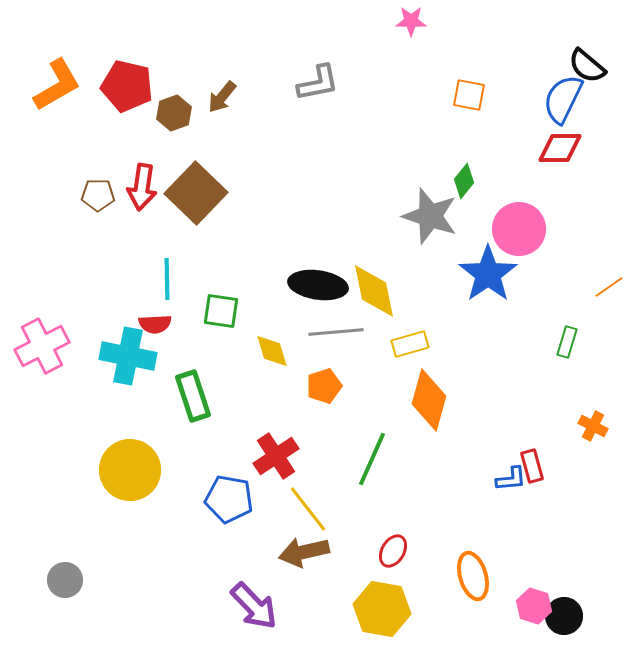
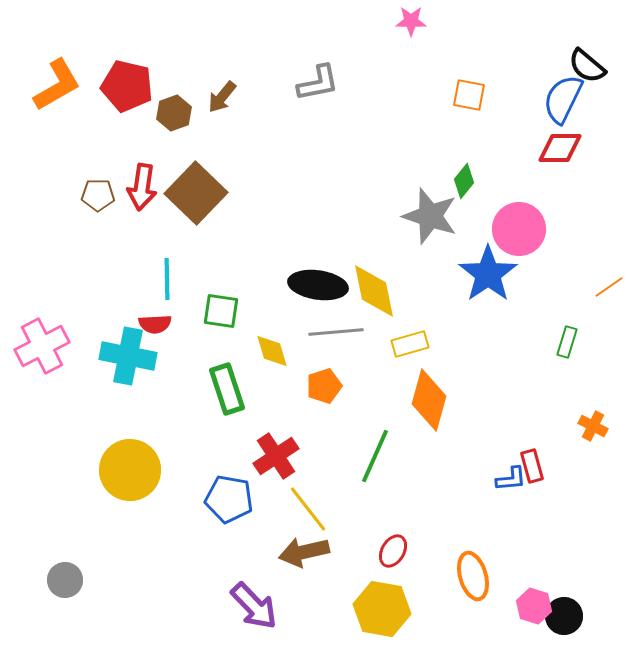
green rectangle at (193, 396): moved 34 px right, 7 px up
green line at (372, 459): moved 3 px right, 3 px up
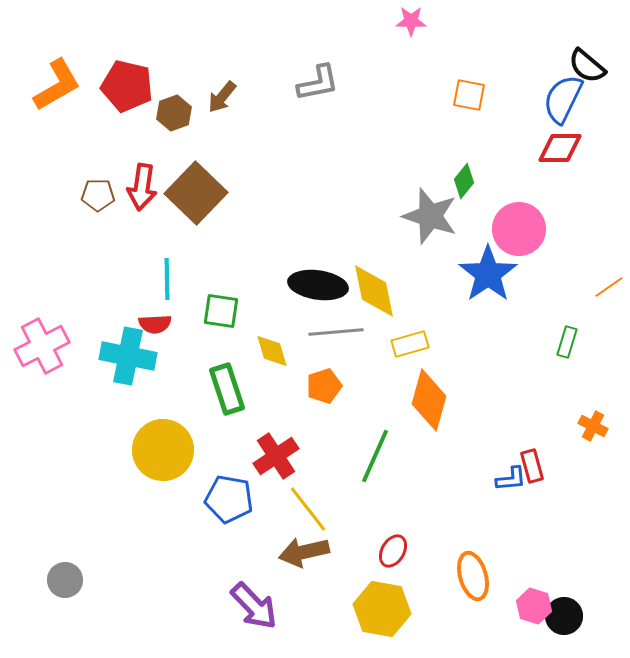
yellow circle at (130, 470): moved 33 px right, 20 px up
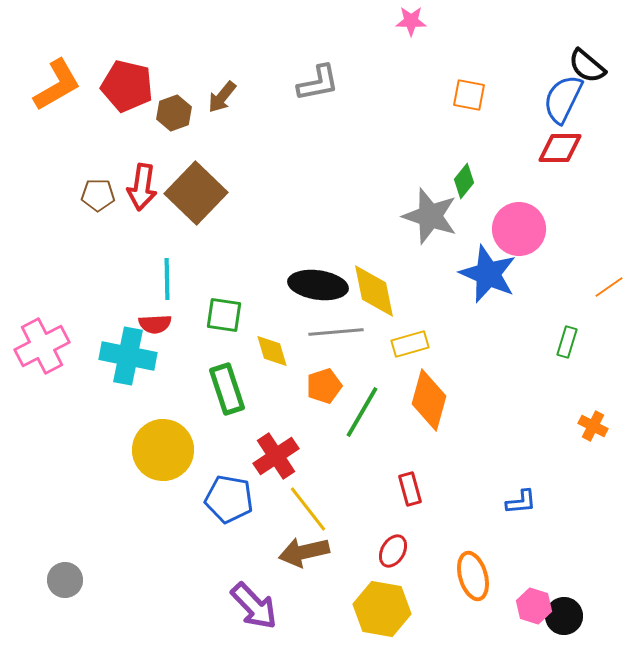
blue star at (488, 274): rotated 14 degrees counterclockwise
green square at (221, 311): moved 3 px right, 4 px down
green line at (375, 456): moved 13 px left, 44 px up; rotated 6 degrees clockwise
red rectangle at (532, 466): moved 122 px left, 23 px down
blue L-shape at (511, 479): moved 10 px right, 23 px down
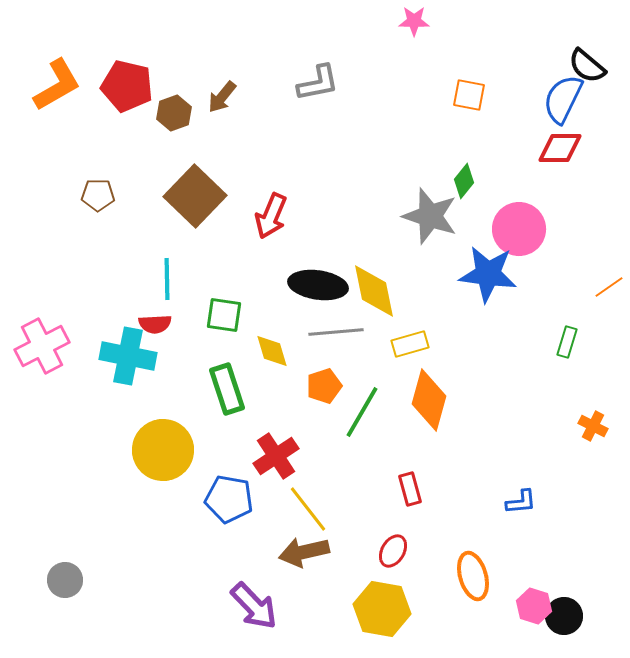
pink star at (411, 21): moved 3 px right
red arrow at (142, 187): moved 129 px right, 29 px down; rotated 15 degrees clockwise
brown square at (196, 193): moved 1 px left, 3 px down
blue star at (488, 274): rotated 16 degrees counterclockwise
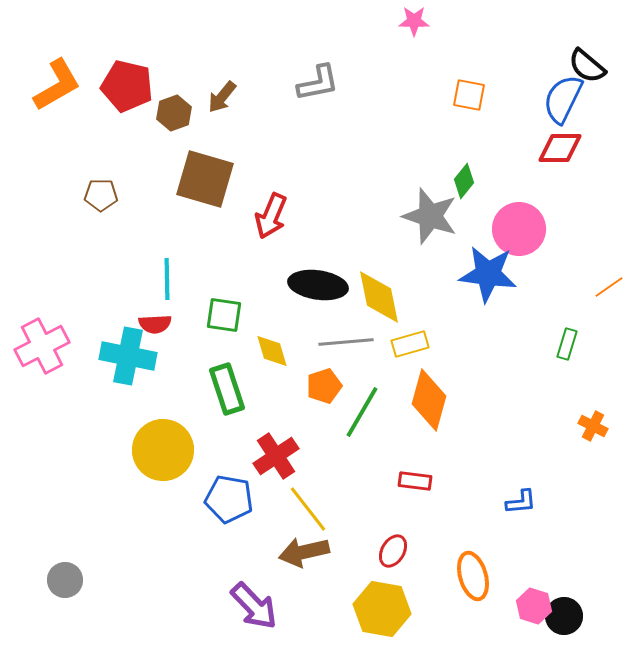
brown pentagon at (98, 195): moved 3 px right
brown square at (195, 196): moved 10 px right, 17 px up; rotated 28 degrees counterclockwise
yellow diamond at (374, 291): moved 5 px right, 6 px down
gray line at (336, 332): moved 10 px right, 10 px down
green rectangle at (567, 342): moved 2 px down
red rectangle at (410, 489): moved 5 px right, 8 px up; rotated 68 degrees counterclockwise
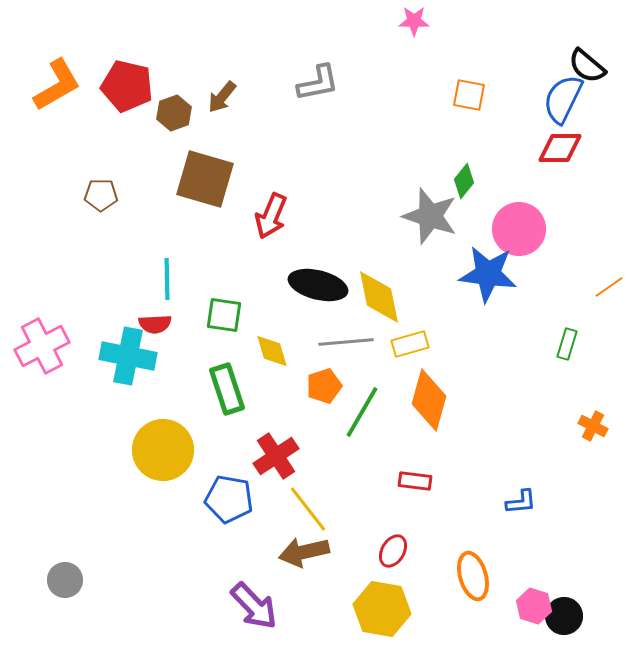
black ellipse at (318, 285): rotated 6 degrees clockwise
